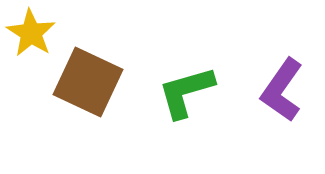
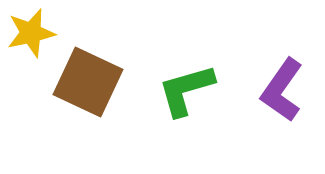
yellow star: rotated 27 degrees clockwise
green L-shape: moved 2 px up
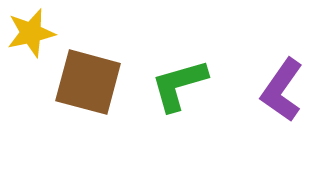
brown square: rotated 10 degrees counterclockwise
green L-shape: moved 7 px left, 5 px up
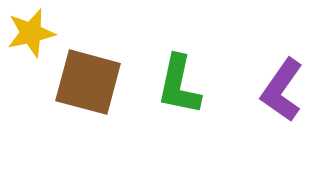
green L-shape: rotated 62 degrees counterclockwise
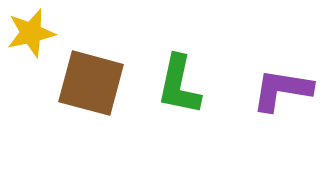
brown square: moved 3 px right, 1 px down
purple L-shape: rotated 64 degrees clockwise
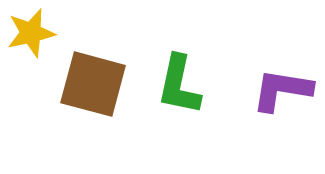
brown square: moved 2 px right, 1 px down
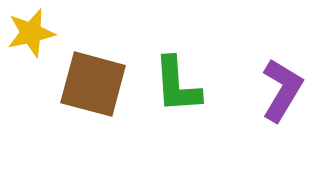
green L-shape: moved 2 px left; rotated 16 degrees counterclockwise
purple L-shape: rotated 112 degrees clockwise
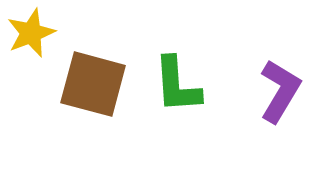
yellow star: rotated 9 degrees counterclockwise
purple L-shape: moved 2 px left, 1 px down
